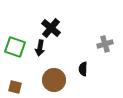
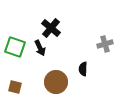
black arrow: rotated 35 degrees counterclockwise
brown circle: moved 2 px right, 2 px down
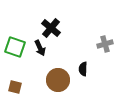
brown circle: moved 2 px right, 2 px up
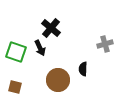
green square: moved 1 px right, 5 px down
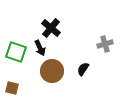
black semicircle: rotated 32 degrees clockwise
brown circle: moved 6 px left, 9 px up
brown square: moved 3 px left, 1 px down
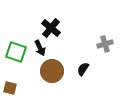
brown square: moved 2 px left
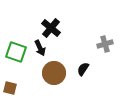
brown circle: moved 2 px right, 2 px down
